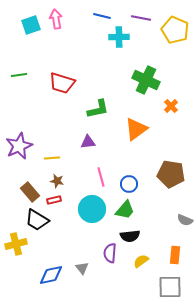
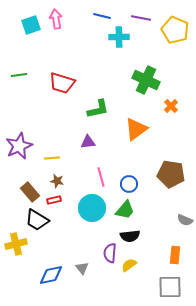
cyan circle: moved 1 px up
yellow semicircle: moved 12 px left, 4 px down
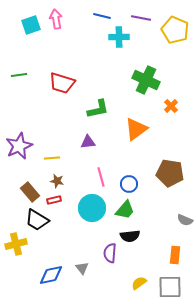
brown pentagon: moved 1 px left, 1 px up
yellow semicircle: moved 10 px right, 18 px down
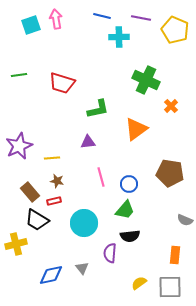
red rectangle: moved 1 px down
cyan circle: moved 8 px left, 15 px down
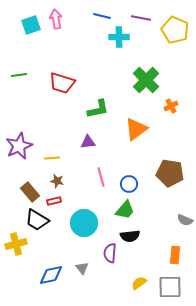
green cross: rotated 20 degrees clockwise
orange cross: rotated 16 degrees clockwise
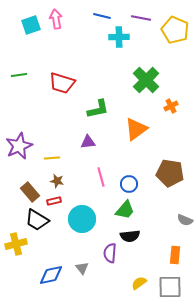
cyan circle: moved 2 px left, 4 px up
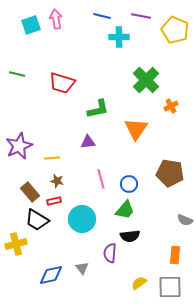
purple line: moved 2 px up
green line: moved 2 px left, 1 px up; rotated 21 degrees clockwise
orange triangle: rotated 20 degrees counterclockwise
pink line: moved 2 px down
